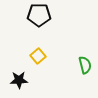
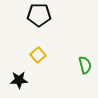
yellow square: moved 1 px up
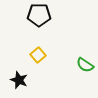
green semicircle: rotated 138 degrees clockwise
black star: rotated 24 degrees clockwise
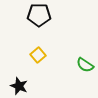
black star: moved 6 px down
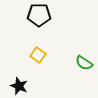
yellow square: rotated 14 degrees counterclockwise
green semicircle: moved 1 px left, 2 px up
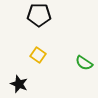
black star: moved 2 px up
